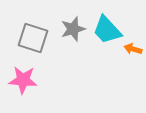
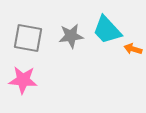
gray star: moved 2 px left, 7 px down; rotated 10 degrees clockwise
gray square: moved 5 px left; rotated 8 degrees counterclockwise
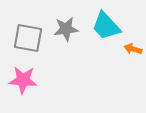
cyan trapezoid: moved 1 px left, 4 px up
gray star: moved 5 px left, 7 px up
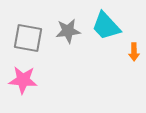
gray star: moved 2 px right, 2 px down
orange arrow: moved 1 px right, 3 px down; rotated 108 degrees counterclockwise
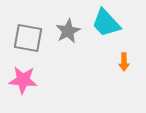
cyan trapezoid: moved 3 px up
gray star: rotated 20 degrees counterclockwise
orange arrow: moved 10 px left, 10 px down
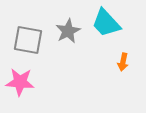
gray square: moved 2 px down
orange arrow: moved 1 px left; rotated 12 degrees clockwise
pink star: moved 3 px left, 2 px down
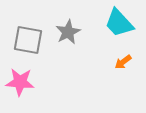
cyan trapezoid: moved 13 px right
gray star: moved 1 px down
orange arrow: rotated 42 degrees clockwise
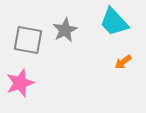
cyan trapezoid: moved 5 px left, 1 px up
gray star: moved 3 px left, 2 px up
pink star: moved 1 px down; rotated 24 degrees counterclockwise
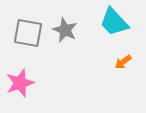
gray star: rotated 20 degrees counterclockwise
gray square: moved 7 px up
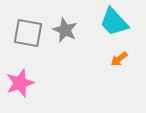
orange arrow: moved 4 px left, 3 px up
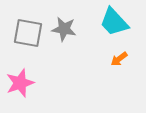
gray star: moved 1 px left, 1 px up; rotated 15 degrees counterclockwise
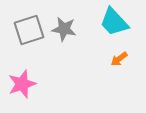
gray square: moved 1 px right, 3 px up; rotated 28 degrees counterclockwise
pink star: moved 2 px right, 1 px down
